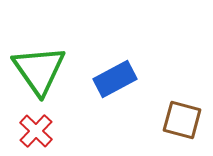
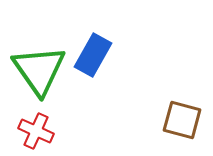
blue rectangle: moved 22 px left, 24 px up; rotated 33 degrees counterclockwise
red cross: rotated 20 degrees counterclockwise
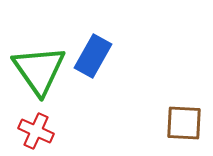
blue rectangle: moved 1 px down
brown square: moved 2 px right, 3 px down; rotated 12 degrees counterclockwise
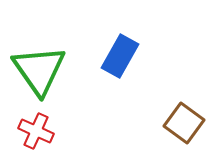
blue rectangle: moved 27 px right
brown square: rotated 33 degrees clockwise
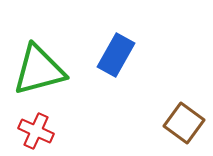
blue rectangle: moved 4 px left, 1 px up
green triangle: rotated 50 degrees clockwise
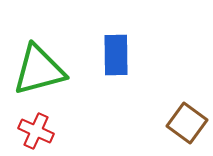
blue rectangle: rotated 30 degrees counterclockwise
brown square: moved 3 px right
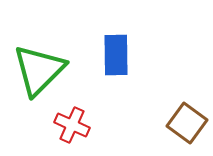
green triangle: rotated 30 degrees counterclockwise
red cross: moved 36 px right, 6 px up
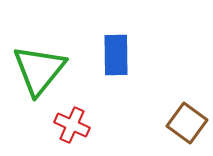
green triangle: rotated 6 degrees counterclockwise
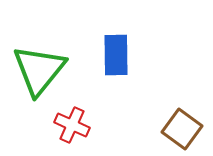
brown square: moved 5 px left, 6 px down
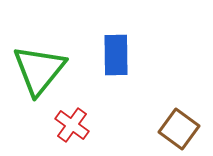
red cross: rotated 12 degrees clockwise
brown square: moved 3 px left
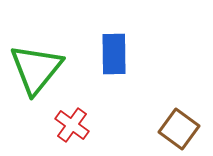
blue rectangle: moved 2 px left, 1 px up
green triangle: moved 3 px left, 1 px up
